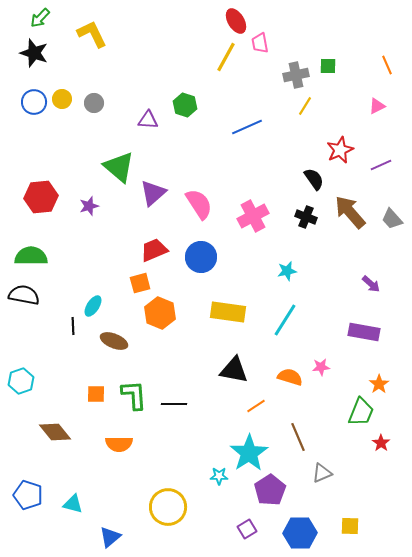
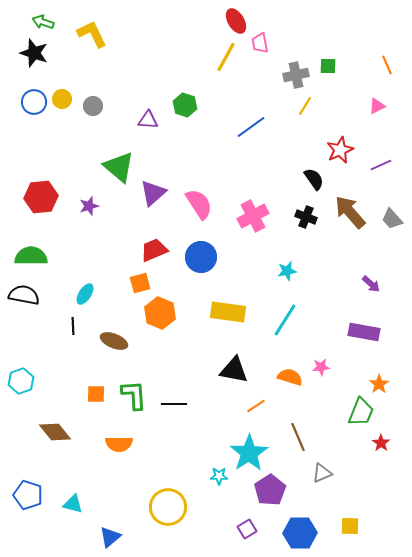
green arrow at (40, 18): moved 3 px right, 4 px down; rotated 65 degrees clockwise
gray circle at (94, 103): moved 1 px left, 3 px down
blue line at (247, 127): moved 4 px right; rotated 12 degrees counterclockwise
cyan ellipse at (93, 306): moved 8 px left, 12 px up
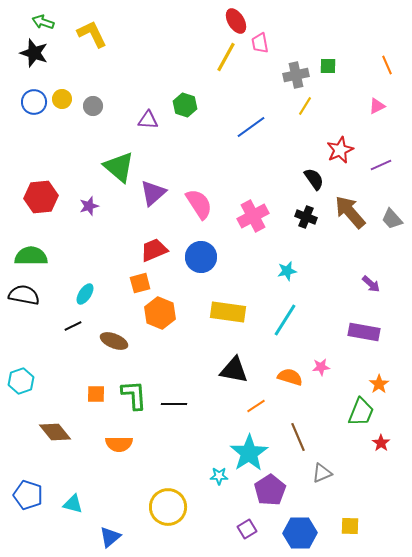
black line at (73, 326): rotated 66 degrees clockwise
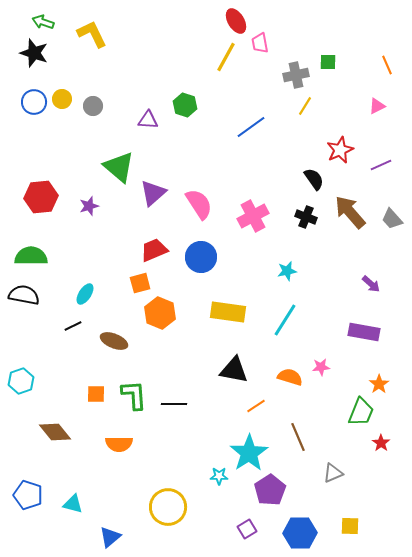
green square at (328, 66): moved 4 px up
gray triangle at (322, 473): moved 11 px right
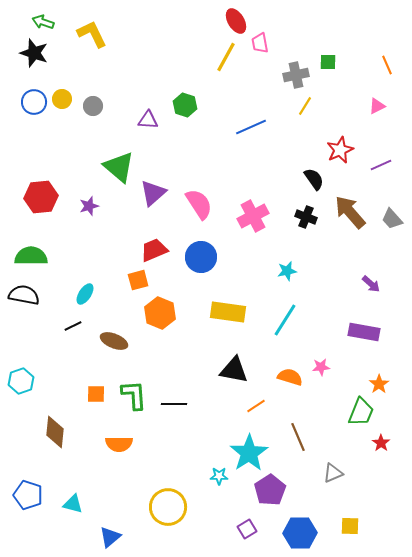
blue line at (251, 127): rotated 12 degrees clockwise
orange square at (140, 283): moved 2 px left, 3 px up
brown diamond at (55, 432): rotated 44 degrees clockwise
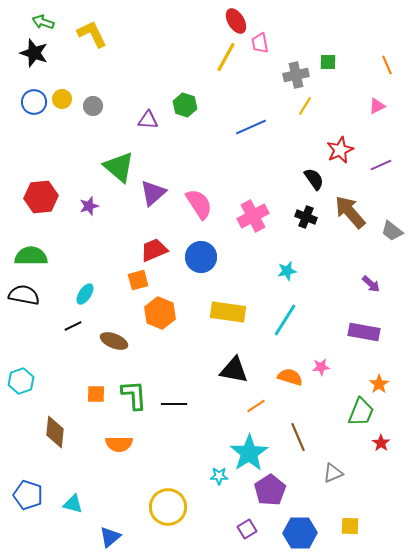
gray trapezoid at (392, 219): moved 12 px down; rotated 10 degrees counterclockwise
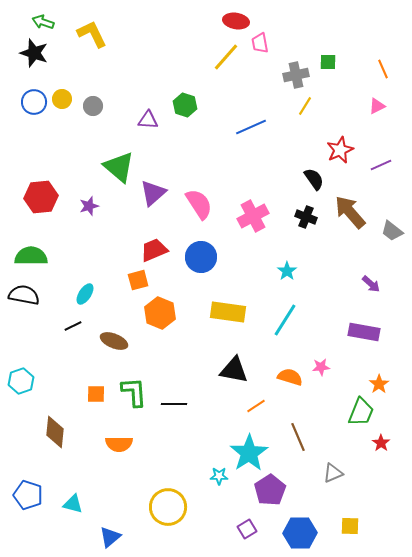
red ellipse at (236, 21): rotated 50 degrees counterclockwise
yellow line at (226, 57): rotated 12 degrees clockwise
orange line at (387, 65): moved 4 px left, 4 px down
cyan star at (287, 271): rotated 24 degrees counterclockwise
green L-shape at (134, 395): moved 3 px up
